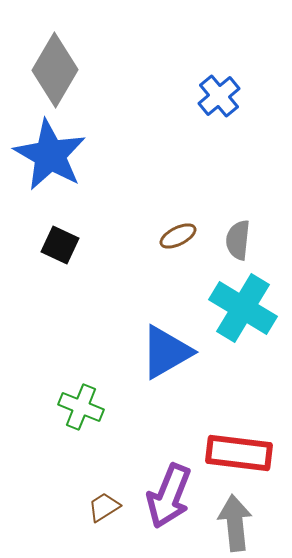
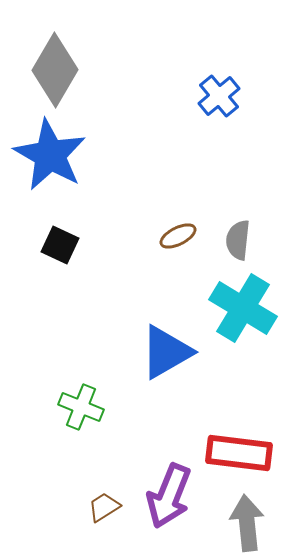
gray arrow: moved 12 px right
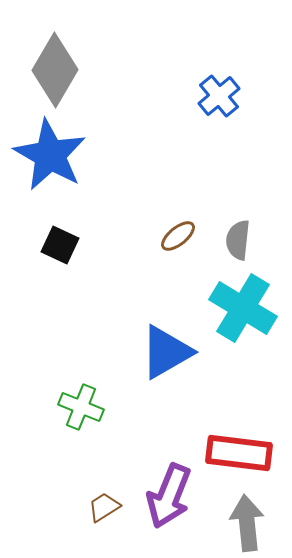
brown ellipse: rotated 12 degrees counterclockwise
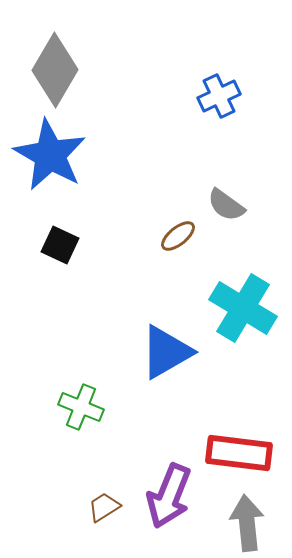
blue cross: rotated 15 degrees clockwise
gray semicircle: moved 12 px left, 35 px up; rotated 60 degrees counterclockwise
